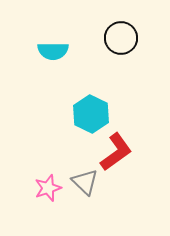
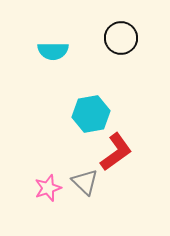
cyan hexagon: rotated 24 degrees clockwise
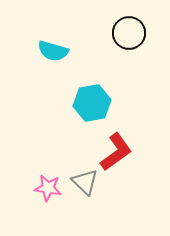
black circle: moved 8 px right, 5 px up
cyan semicircle: rotated 16 degrees clockwise
cyan hexagon: moved 1 px right, 11 px up
pink star: rotated 28 degrees clockwise
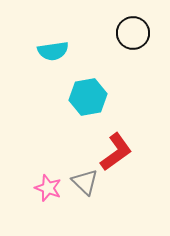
black circle: moved 4 px right
cyan semicircle: rotated 24 degrees counterclockwise
cyan hexagon: moved 4 px left, 6 px up
pink star: rotated 12 degrees clockwise
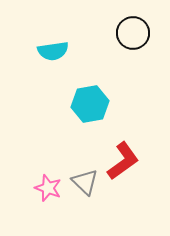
cyan hexagon: moved 2 px right, 7 px down
red L-shape: moved 7 px right, 9 px down
